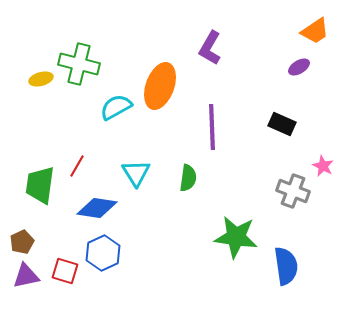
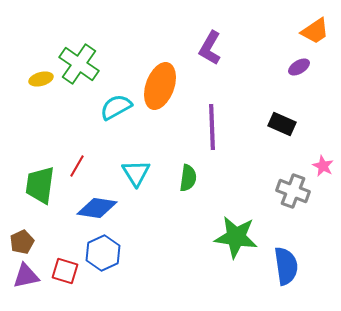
green cross: rotated 21 degrees clockwise
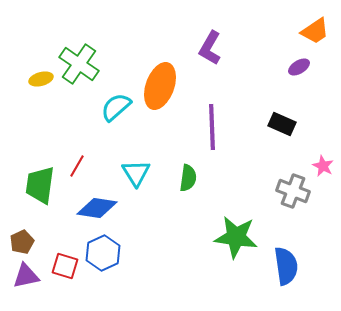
cyan semicircle: rotated 12 degrees counterclockwise
red square: moved 5 px up
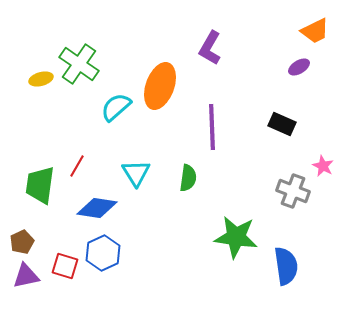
orange trapezoid: rotated 8 degrees clockwise
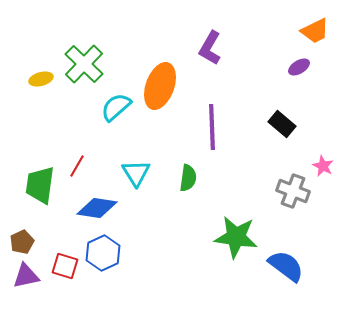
green cross: moved 5 px right; rotated 9 degrees clockwise
black rectangle: rotated 16 degrees clockwise
blue semicircle: rotated 45 degrees counterclockwise
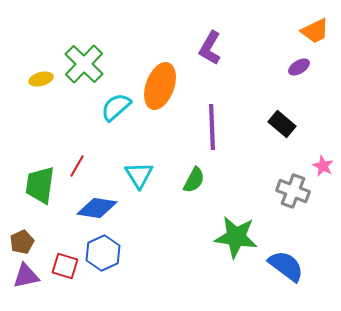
cyan triangle: moved 3 px right, 2 px down
green semicircle: moved 6 px right, 2 px down; rotated 20 degrees clockwise
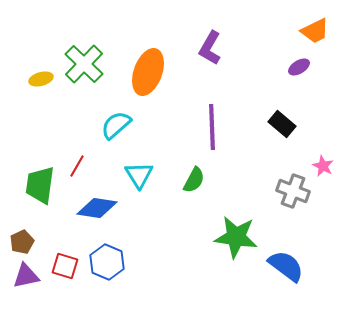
orange ellipse: moved 12 px left, 14 px up
cyan semicircle: moved 18 px down
blue hexagon: moved 4 px right, 9 px down; rotated 12 degrees counterclockwise
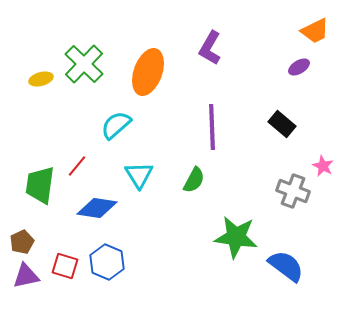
red line: rotated 10 degrees clockwise
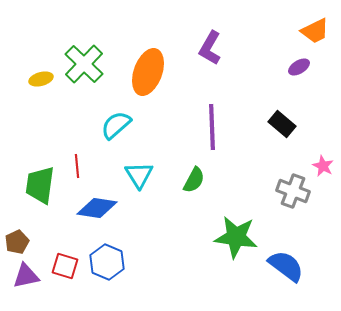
red line: rotated 45 degrees counterclockwise
brown pentagon: moved 5 px left
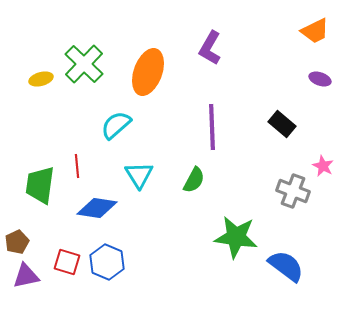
purple ellipse: moved 21 px right, 12 px down; rotated 50 degrees clockwise
red square: moved 2 px right, 4 px up
